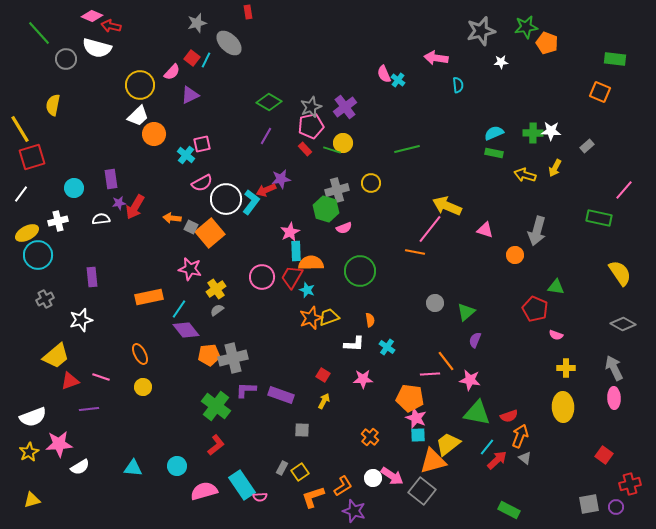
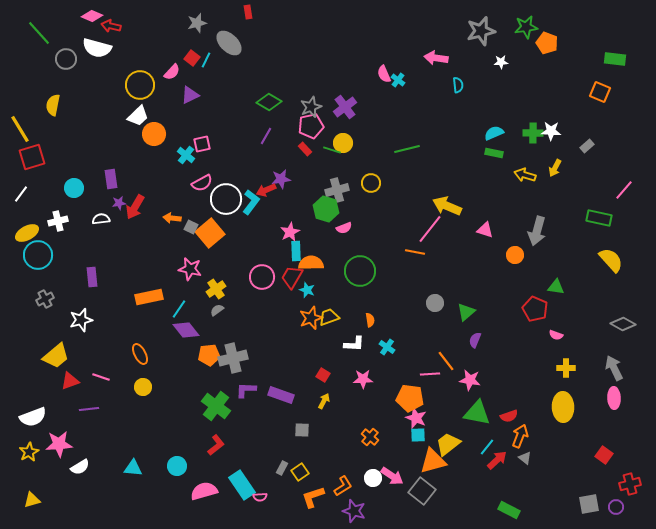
yellow semicircle at (620, 273): moved 9 px left, 13 px up; rotated 8 degrees counterclockwise
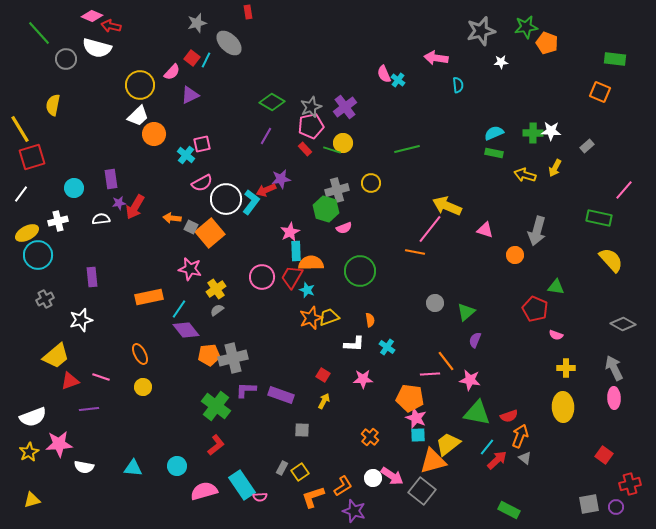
green diamond at (269, 102): moved 3 px right
white semicircle at (80, 467): moved 4 px right; rotated 42 degrees clockwise
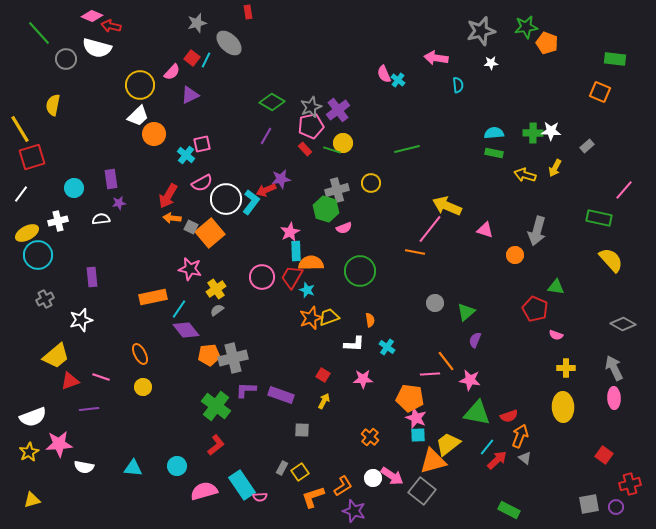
white star at (501, 62): moved 10 px left, 1 px down
purple cross at (345, 107): moved 7 px left, 3 px down
cyan semicircle at (494, 133): rotated 18 degrees clockwise
red arrow at (135, 207): moved 33 px right, 11 px up
orange rectangle at (149, 297): moved 4 px right
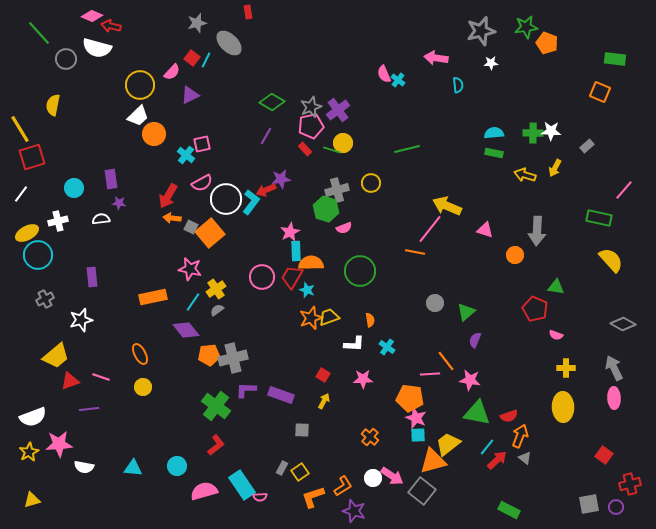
purple star at (119, 203): rotated 16 degrees clockwise
gray arrow at (537, 231): rotated 12 degrees counterclockwise
cyan line at (179, 309): moved 14 px right, 7 px up
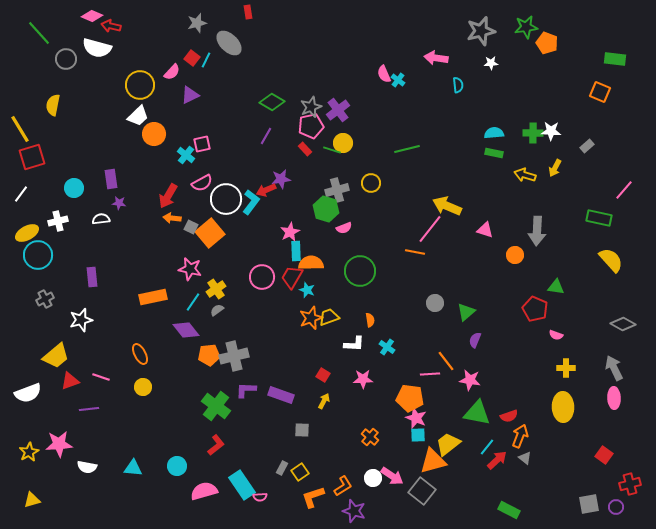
gray cross at (233, 358): moved 1 px right, 2 px up
white semicircle at (33, 417): moved 5 px left, 24 px up
white semicircle at (84, 467): moved 3 px right
